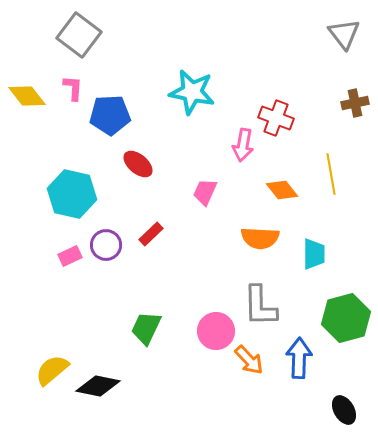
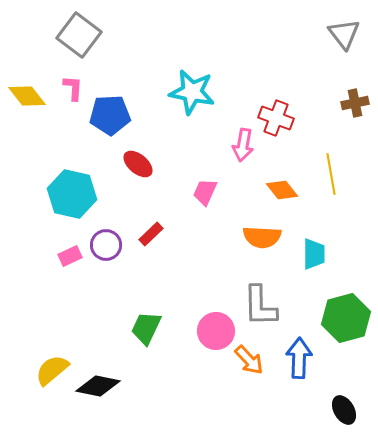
orange semicircle: moved 2 px right, 1 px up
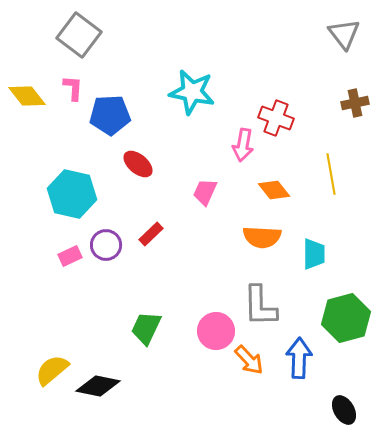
orange diamond: moved 8 px left
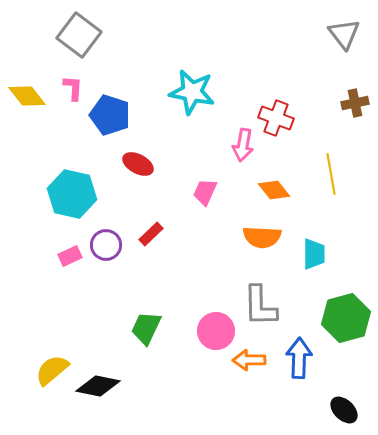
blue pentagon: rotated 21 degrees clockwise
red ellipse: rotated 12 degrees counterclockwise
orange arrow: rotated 132 degrees clockwise
black ellipse: rotated 16 degrees counterclockwise
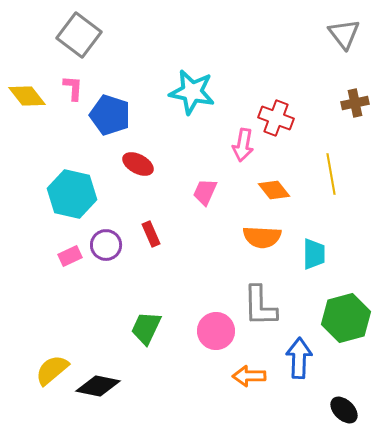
red rectangle: rotated 70 degrees counterclockwise
orange arrow: moved 16 px down
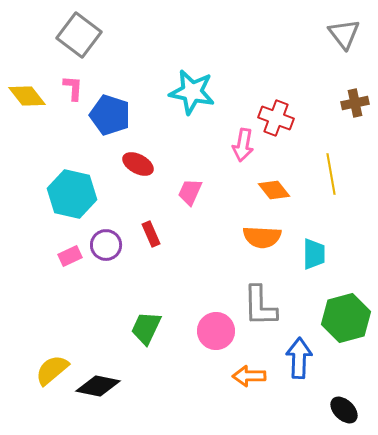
pink trapezoid: moved 15 px left
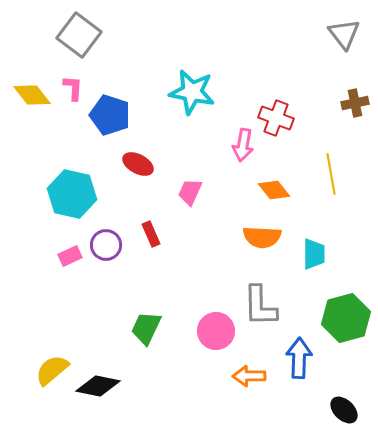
yellow diamond: moved 5 px right, 1 px up
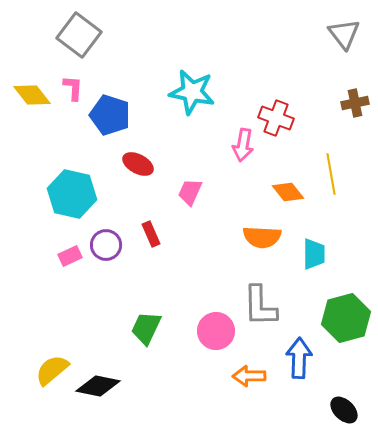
orange diamond: moved 14 px right, 2 px down
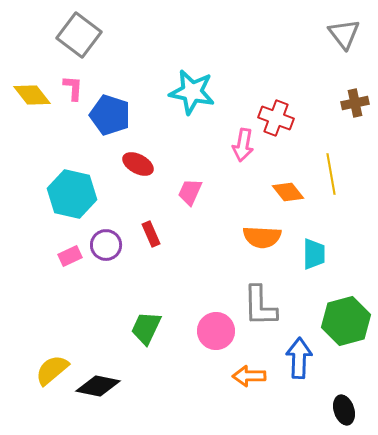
green hexagon: moved 3 px down
black ellipse: rotated 28 degrees clockwise
